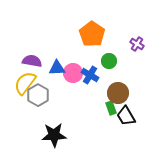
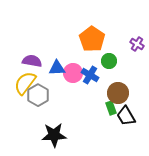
orange pentagon: moved 5 px down
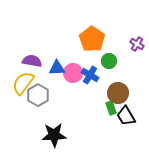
yellow semicircle: moved 2 px left
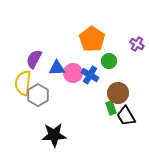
purple semicircle: moved 2 px right, 2 px up; rotated 72 degrees counterclockwise
yellow semicircle: rotated 30 degrees counterclockwise
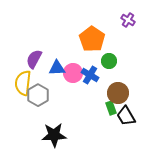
purple cross: moved 9 px left, 24 px up
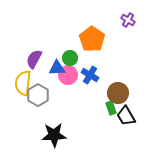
green circle: moved 39 px left, 3 px up
pink circle: moved 5 px left, 2 px down
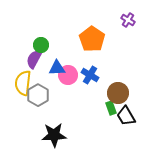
green circle: moved 29 px left, 13 px up
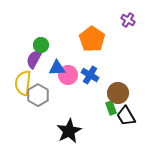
black star: moved 15 px right, 4 px up; rotated 25 degrees counterclockwise
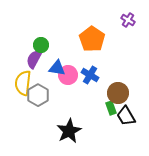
blue triangle: rotated 12 degrees clockwise
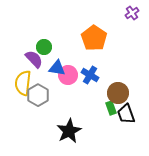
purple cross: moved 4 px right, 7 px up; rotated 24 degrees clockwise
orange pentagon: moved 2 px right, 1 px up
green circle: moved 3 px right, 2 px down
purple semicircle: rotated 108 degrees clockwise
black trapezoid: moved 2 px up; rotated 10 degrees clockwise
